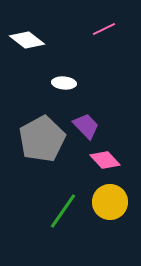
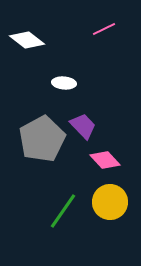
purple trapezoid: moved 3 px left
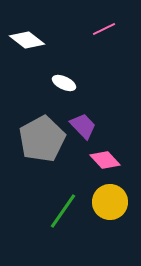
white ellipse: rotated 20 degrees clockwise
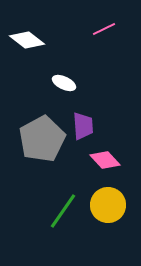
purple trapezoid: rotated 40 degrees clockwise
yellow circle: moved 2 px left, 3 px down
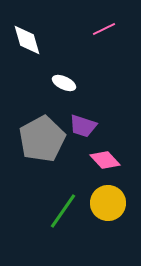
white diamond: rotated 36 degrees clockwise
purple trapezoid: rotated 112 degrees clockwise
yellow circle: moved 2 px up
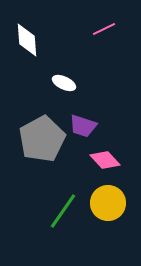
white diamond: rotated 12 degrees clockwise
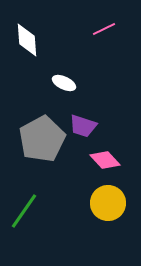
green line: moved 39 px left
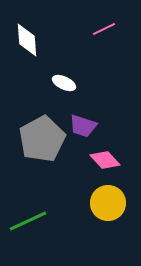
green line: moved 4 px right, 10 px down; rotated 30 degrees clockwise
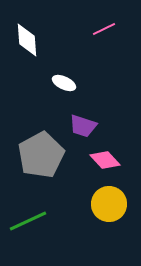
gray pentagon: moved 1 px left, 16 px down
yellow circle: moved 1 px right, 1 px down
